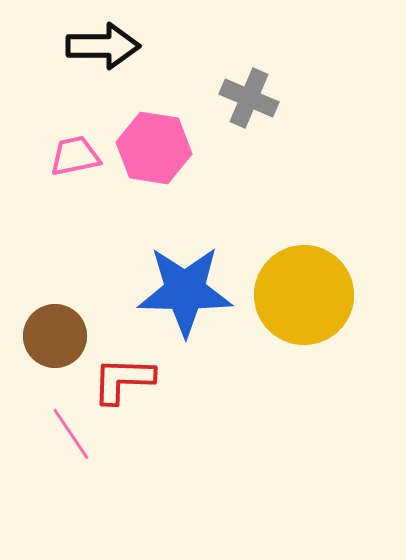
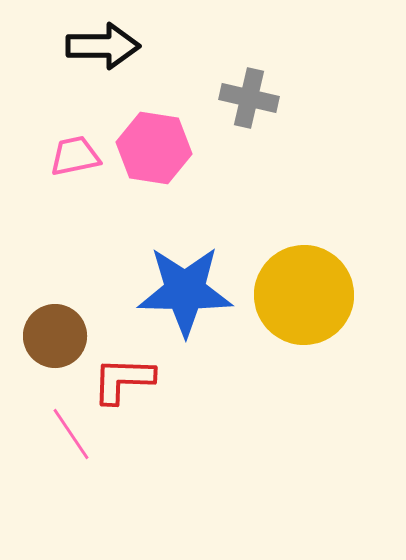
gray cross: rotated 10 degrees counterclockwise
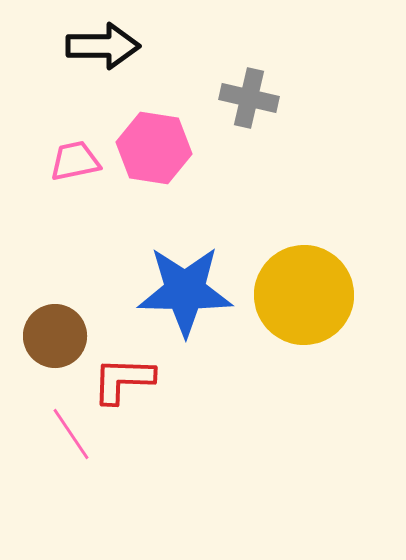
pink trapezoid: moved 5 px down
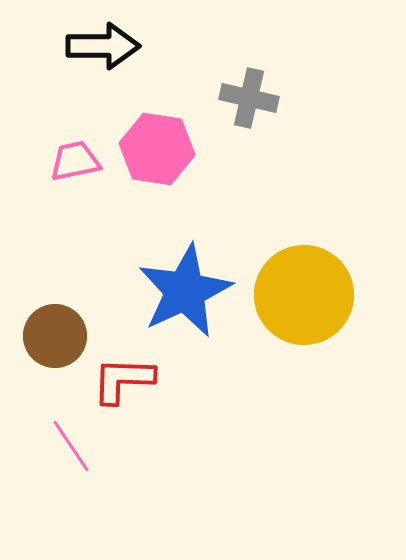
pink hexagon: moved 3 px right, 1 px down
blue star: rotated 26 degrees counterclockwise
pink line: moved 12 px down
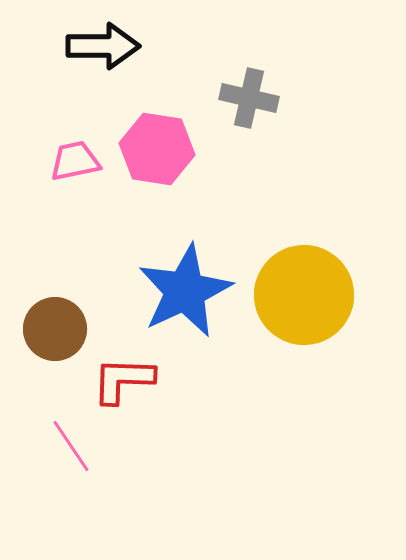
brown circle: moved 7 px up
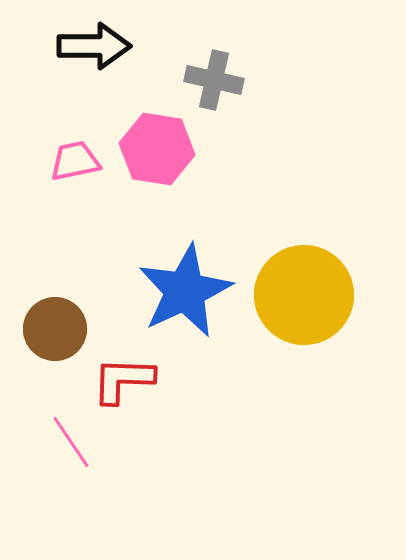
black arrow: moved 9 px left
gray cross: moved 35 px left, 18 px up
pink line: moved 4 px up
